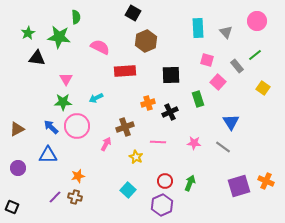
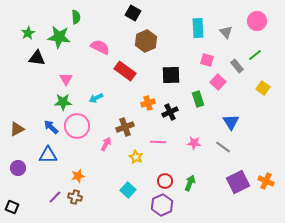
red rectangle at (125, 71): rotated 40 degrees clockwise
purple square at (239, 186): moved 1 px left, 4 px up; rotated 10 degrees counterclockwise
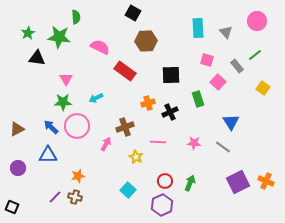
brown hexagon at (146, 41): rotated 20 degrees clockwise
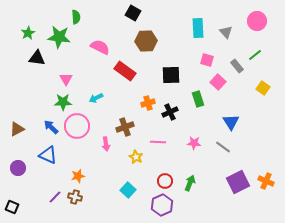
pink arrow at (106, 144): rotated 144 degrees clockwise
blue triangle at (48, 155): rotated 24 degrees clockwise
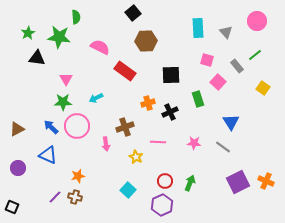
black square at (133, 13): rotated 21 degrees clockwise
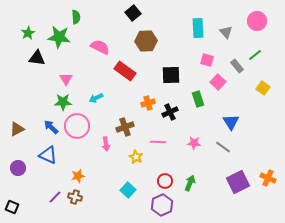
orange cross at (266, 181): moved 2 px right, 3 px up
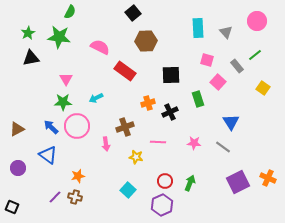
green semicircle at (76, 17): moved 6 px left, 5 px up; rotated 32 degrees clockwise
black triangle at (37, 58): moved 6 px left; rotated 18 degrees counterclockwise
blue triangle at (48, 155): rotated 12 degrees clockwise
yellow star at (136, 157): rotated 16 degrees counterclockwise
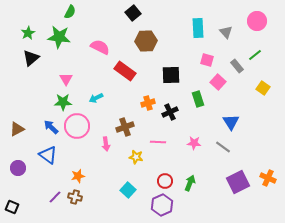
black triangle at (31, 58): rotated 30 degrees counterclockwise
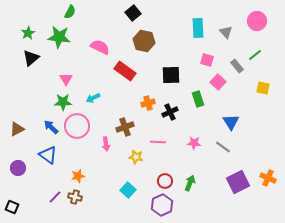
brown hexagon at (146, 41): moved 2 px left; rotated 15 degrees clockwise
yellow square at (263, 88): rotated 24 degrees counterclockwise
cyan arrow at (96, 98): moved 3 px left
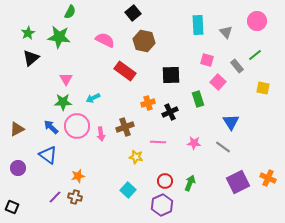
cyan rectangle at (198, 28): moved 3 px up
pink semicircle at (100, 47): moved 5 px right, 7 px up
pink arrow at (106, 144): moved 5 px left, 10 px up
